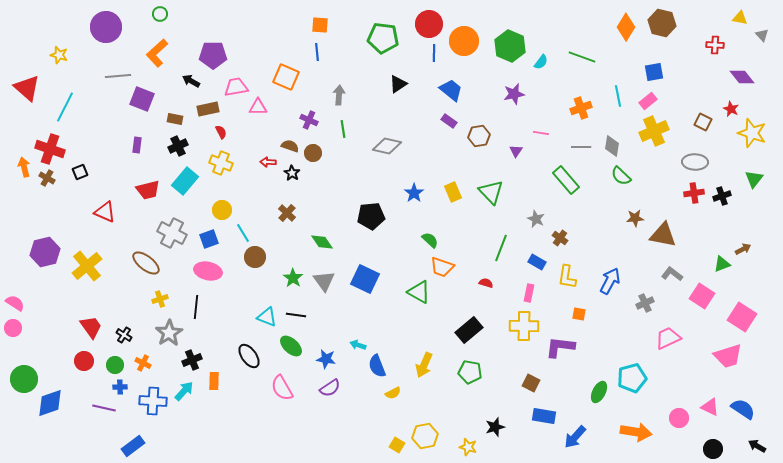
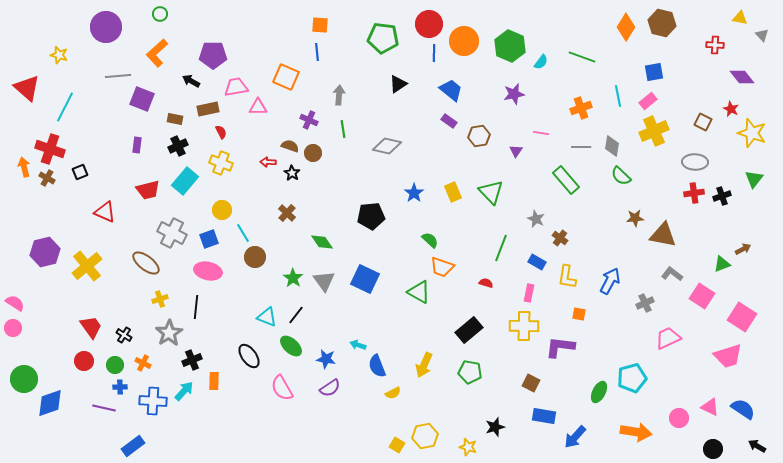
black line at (296, 315): rotated 60 degrees counterclockwise
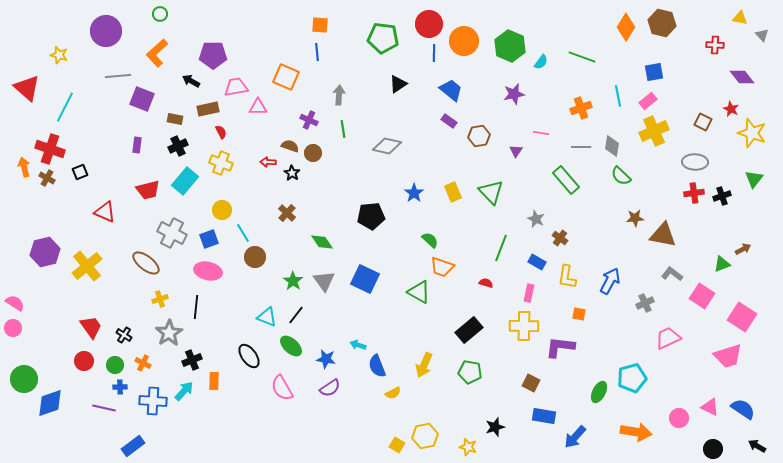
purple circle at (106, 27): moved 4 px down
green star at (293, 278): moved 3 px down
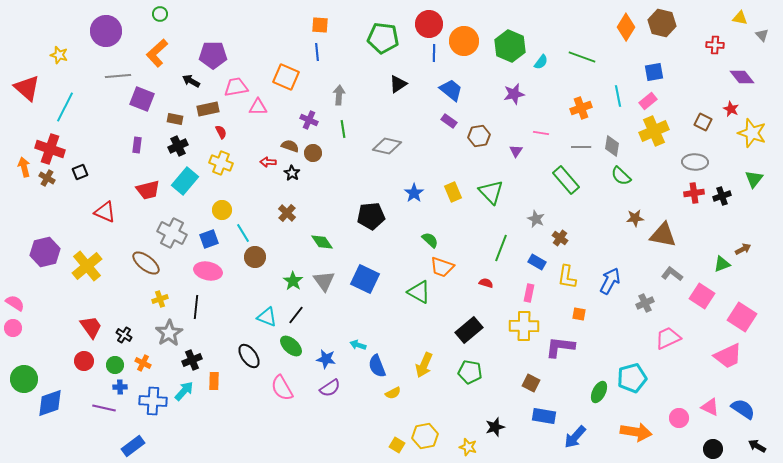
pink trapezoid at (728, 356): rotated 8 degrees counterclockwise
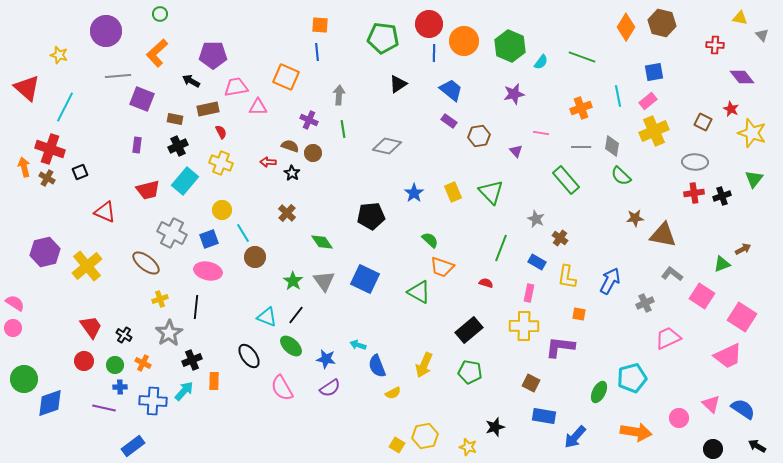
purple triangle at (516, 151): rotated 16 degrees counterclockwise
pink triangle at (710, 407): moved 1 px right, 3 px up; rotated 18 degrees clockwise
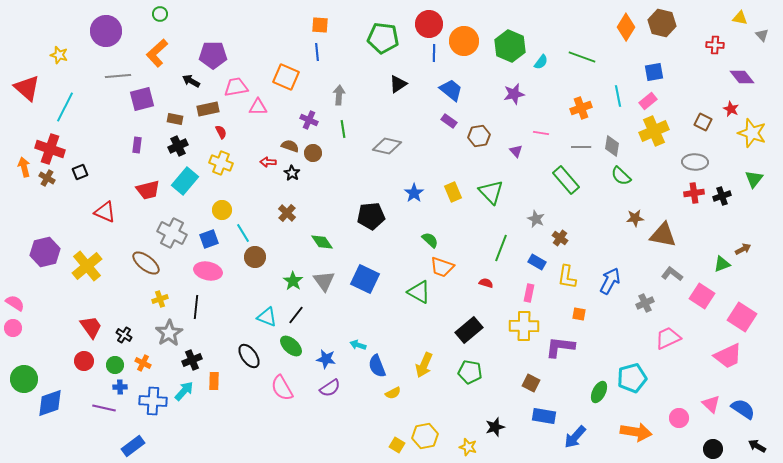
purple square at (142, 99): rotated 35 degrees counterclockwise
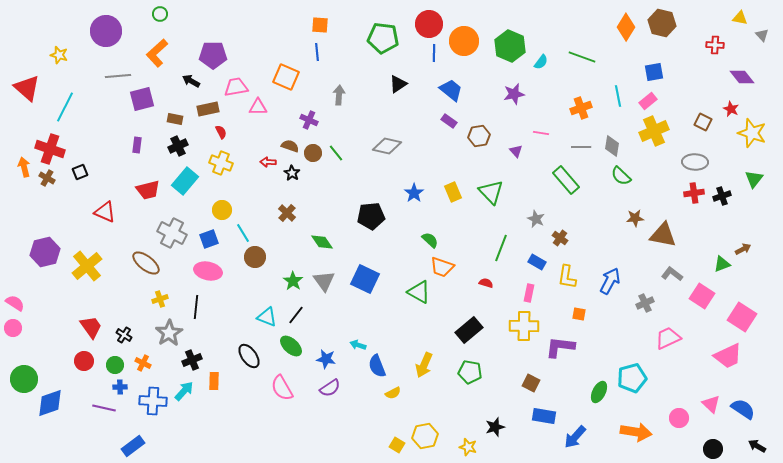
green line at (343, 129): moved 7 px left, 24 px down; rotated 30 degrees counterclockwise
